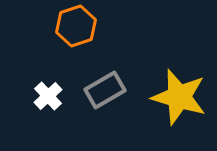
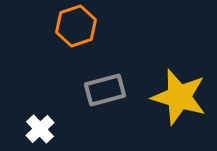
gray rectangle: rotated 15 degrees clockwise
white cross: moved 8 px left, 33 px down
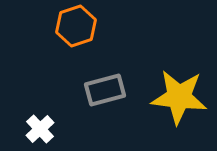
yellow star: rotated 10 degrees counterclockwise
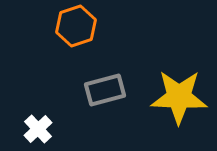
yellow star: rotated 4 degrees counterclockwise
white cross: moved 2 px left
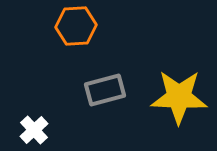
orange hexagon: rotated 15 degrees clockwise
white cross: moved 4 px left, 1 px down
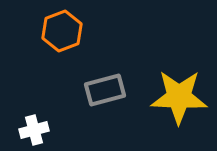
orange hexagon: moved 14 px left, 5 px down; rotated 18 degrees counterclockwise
white cross: rotated 28 degrees clockwise
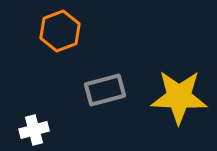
orange hexagon: moved 2 px left
